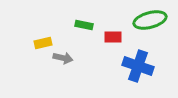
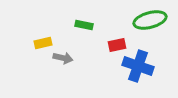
red rectangle: moved 4 px right, 8 px down; rotated 12 degrees counterclockwise
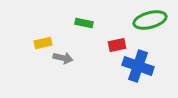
green rectangle: moved 2 px up
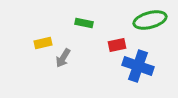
gray arrow: rotated 108 degrees clockwise
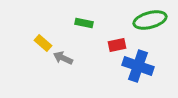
yellow rectangle: rotated 54 degrees clockwise
gray arrow: rotated 84 degrees clockwise
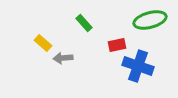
green rectangle: rotated 36 degrees clockwise
gray arrow: rotated 30 degrees counterclockwise
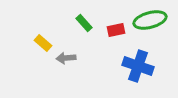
red rectangle: moved 1 px left, 15 px up
gray arrow: moved 3 px right
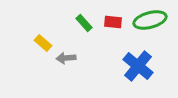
red rectangle: moved 3 px left, 8 px up; rotated 18 degrees clockwise
blue cross: rotated 20 degrees clockwise
